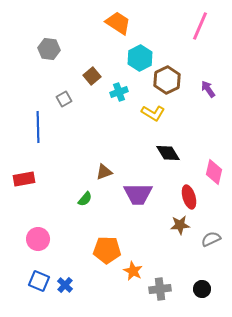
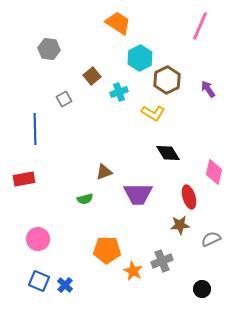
blue line: moved 3 px left, 2 px down
green semicircle: rotated 35 degrees clockwise
gray cross: moved 2 px right, 28 px up; rotated 15 degrees counterclockwise
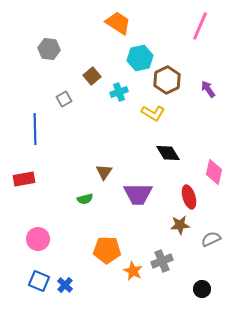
cyan hexagon: rotated 15 degrees clockwise
brown triangle: rotated 36 degrees counterclockwise
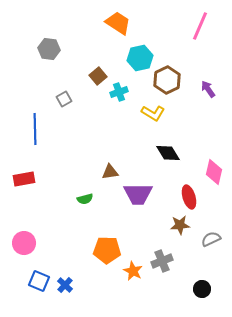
brown square: moved 6 px right
brown triangle: moved 6 px right; rotated 48 degrees clockwise
pink circle: moved 14 px left, 4 px down
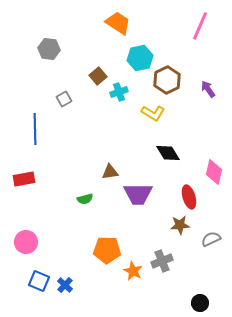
pink circle: moved 2 px right, 1 px up
black circle: moved 2 px left, 14 px down
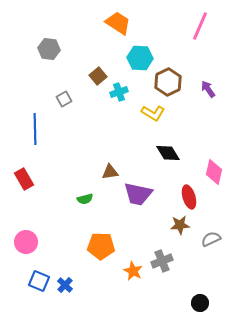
cyan hexagon: rotated 15 degrees clockwise
brown hexagon: moved 1 px right, 2 px down
red rectangle: rotated 70 degrees clockwise
purple trapezoid: rotated 12 degrees clockwise
orange pentagon: moved 6 px left, 4 px up
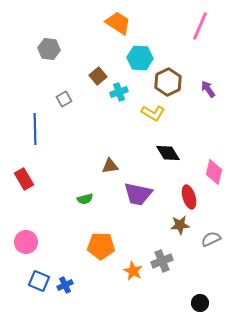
brown triangle: moved 6 px up
blue cross: rotated 21 degrees clockwise
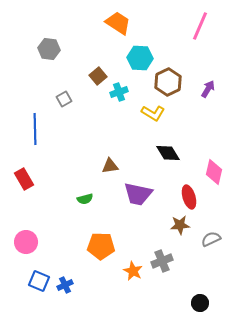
purple arrow: rotated 66 degrees clockwise
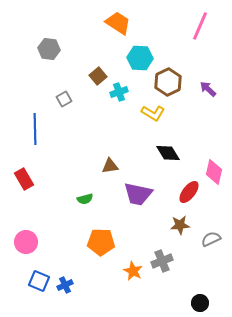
purple arrow: rotated 78 degrees counterclockwise
red ellipse: moved 5 px up; rotated 55 degrees clockwise
orange pentagon: moved 4 px up
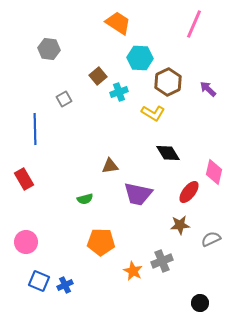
pink line: moved 6 px left, 2 px up
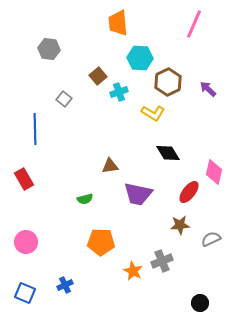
orange trapezoid: rotated 128 degrees counterclockwise
gray square: rotated 21 degrees counterclockwise
blue square: moved 14 px left, 12 px down
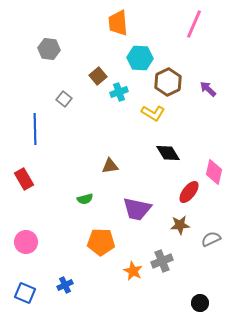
purple trapezoid: moved 1 px left, 15 px down
